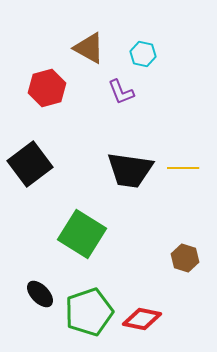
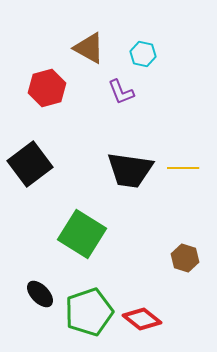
red diamond: rotated 27 degrees clockwise
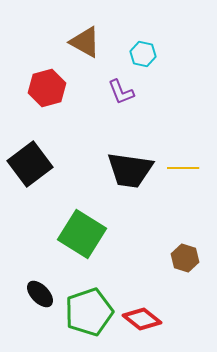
brown triangle: moved 4 px left, 6 px up
